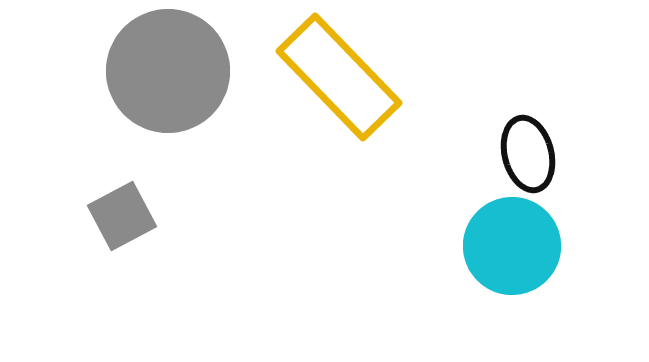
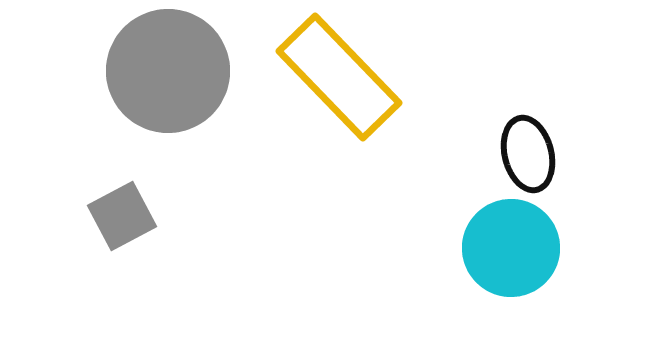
cyan circle: moved 1 px left, 2 px down
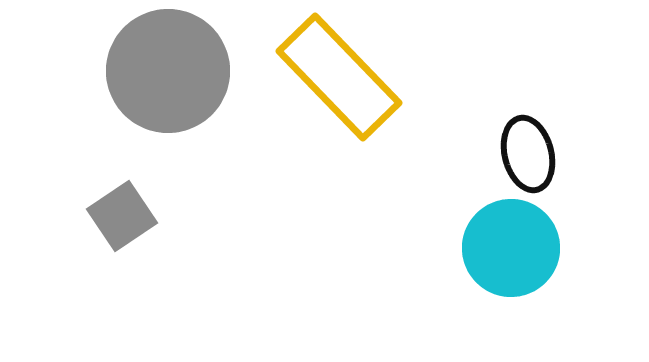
gray square: rotated 6 degrees counterclockwise
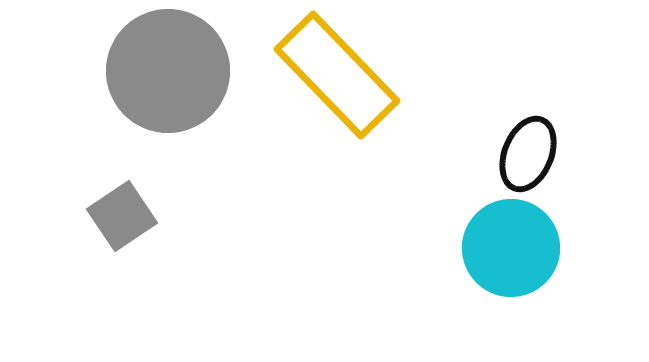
yellow rectangle: moved 2 px left, 2 px up
black ellipse: rotated 36 degrees clockwise
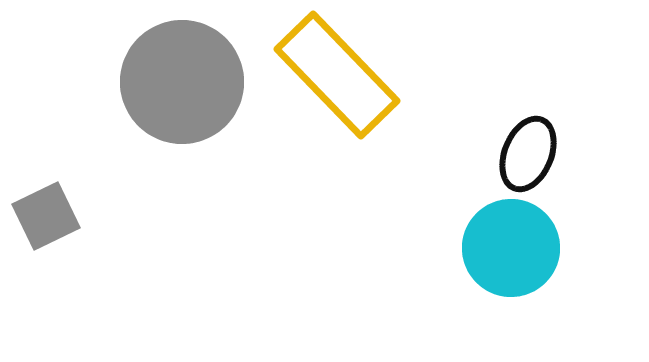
gray circle: moved 14 px right, 11 px down
gray square: moved 76 px left; rotated 8 degrees clockwise
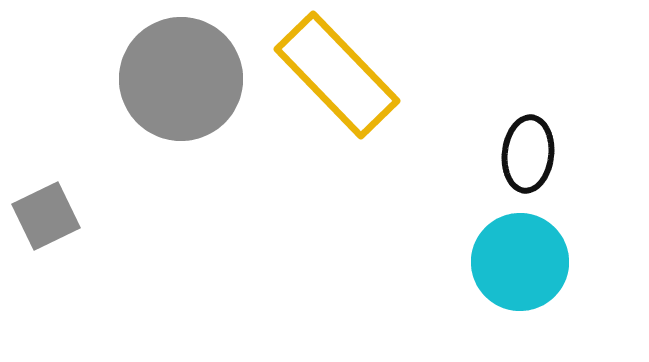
gray circle: moved 1 px left, 3 px up
black ellipse: rotated 16 degrees counterclockwise
cyan circle: moved 9 px right, 14 px down
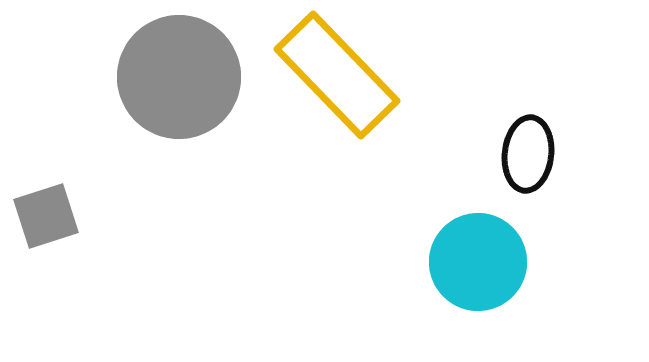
gray circle: moved 2 px left, 2 px up
gray square: rotated 8 degrees clockwise
cyan circle: moved 42 px left
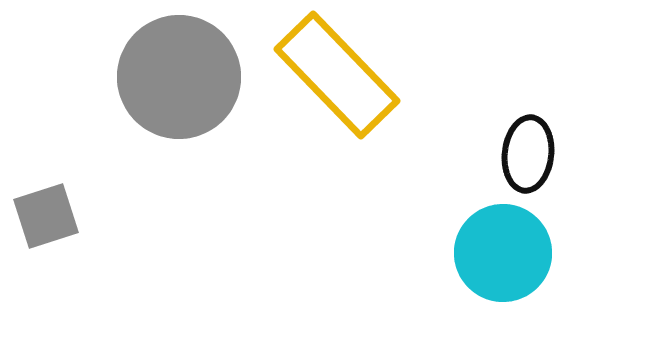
cyan circle: moved 25 px right, 9 px up
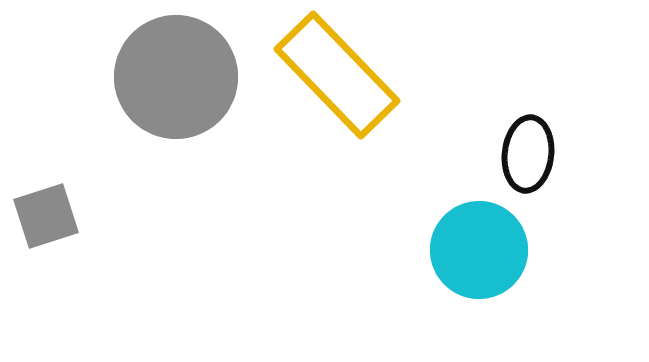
gray circle: moved 3 px left
cyan circle: moved 24 px left, 3 px up
